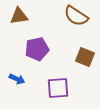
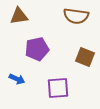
brown semicircle: rotated 25 degrees counterclockwise
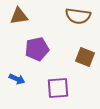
brown semicircle: moved 2 px right
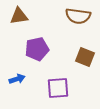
blue arrow: rotated 42 degrees counterclockwise
